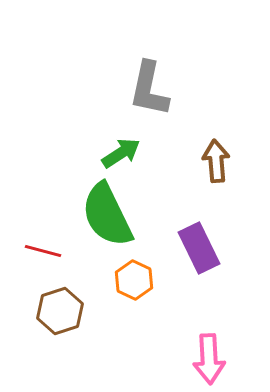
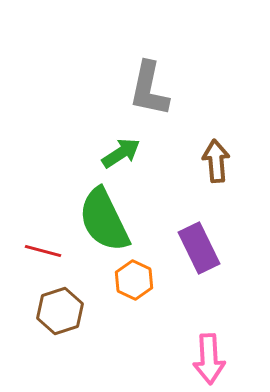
green semicircle: moved 3 px left, 5 px down
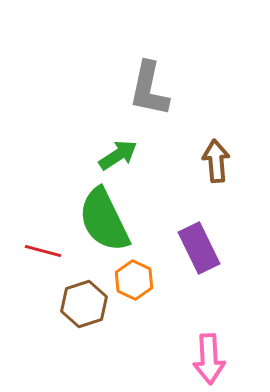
green arrow: moved 3 px left, 2 px down
brown hexagon: moved 24 px right, 7 px up
